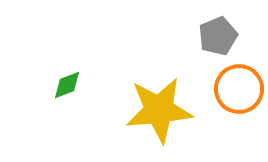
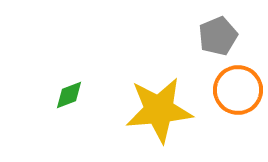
green diamond: moved 2 px right, 10 px down
orange circle: moved 1 px left, 1 px down
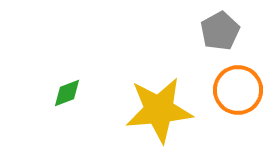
gray pentagon: moved 2 px right, 5 px up; rotated 6 degrees counterclockwise
green diamond: moved 2 px left, 2 px up
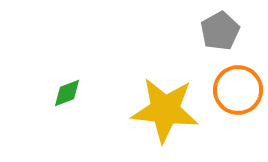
yellow star: moved 6 px right; rotated 12 degrees clockwise
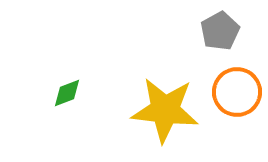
orange circle: moved 1 px left, 2 px down
